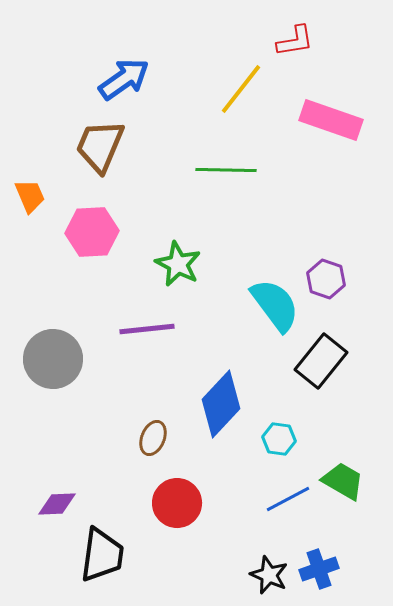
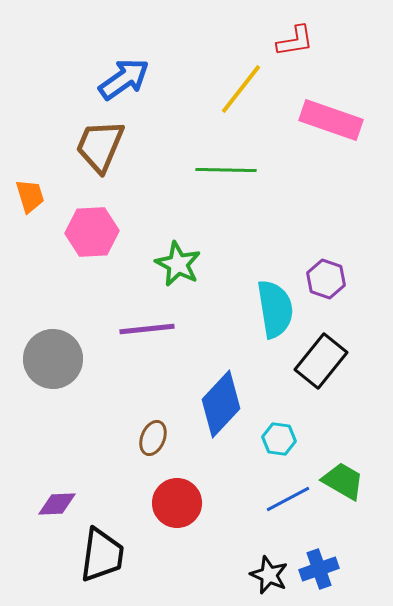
orange trapezoid: rotated 6 degrees clockwise
cyan semicircle: moved 4 px down; rotated 28 degrees clockwise
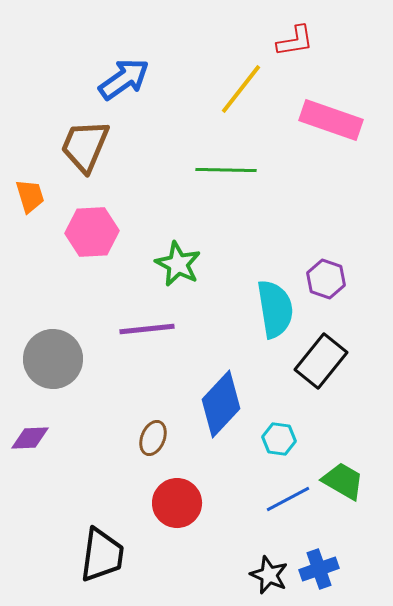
brown trapezoid: moved 15 px left
purple diamond: moved 27 px left, 66 px up
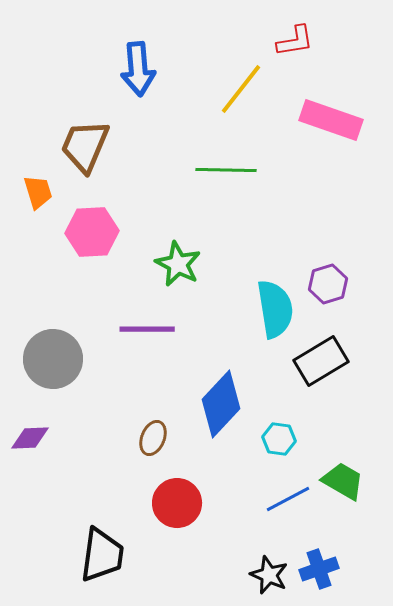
blue arrow: moved 14 px right, 10 px up; rotated 120 degrees clockwise
orange trapezoid: moved 8 px right, 4 px up
purple hexagon: moved 2 px right, 5 px down; rotated 24 degrees clockwise
purple line: rotated 6 degrees clockwise
black rectangle: rotated 20 degrees clockwise
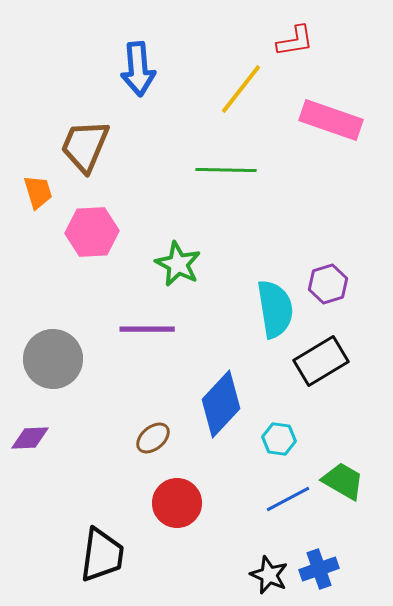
brown ellipse: rotated 28 degrees clockwise
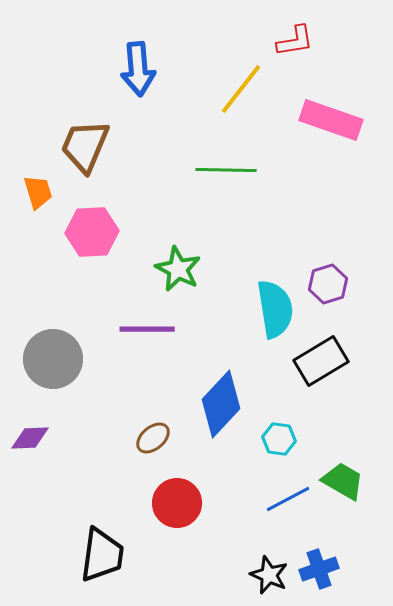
green star: moved 5 px down
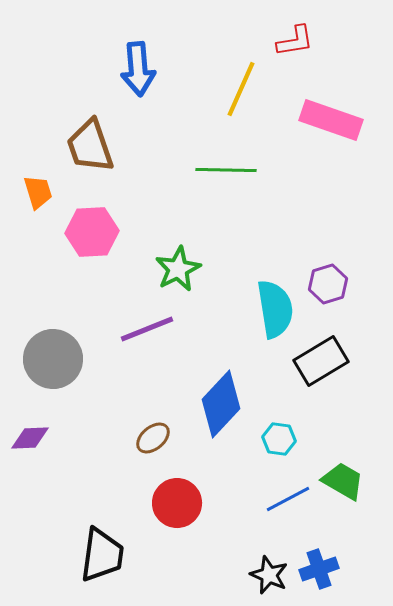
yellow line: rotated 14 degrees counterclockwise
brown trapezoid: moved 5 px right; rotated 42 degrees counterclockwise
green star: rotated 18 degrees clockwise
purple line: rotated 22 degrees counterclockwise
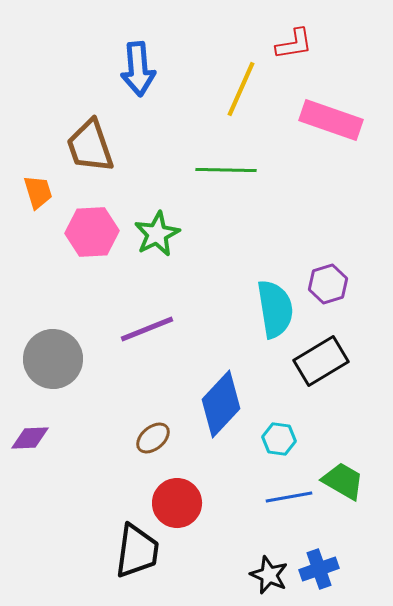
red L-shape: moved 1 px left, 3 px down
green star: moved 21 px left, 35 px up
blue line: moved 1 px right, 2 px up; rotated 18 degrees clockwise
black trapezoid: moved 35 px right, 4 px up
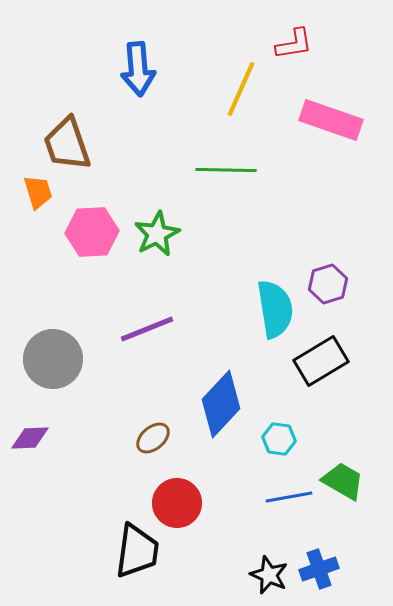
brown trapezoid: moved 23 px left, 2 px up
